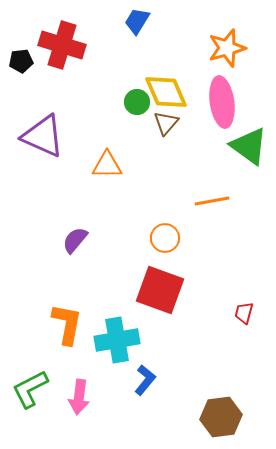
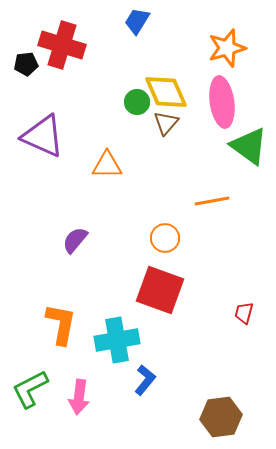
black pentagon: moved 5 px right, 3 px down
orange L-shape: moved 6 px left
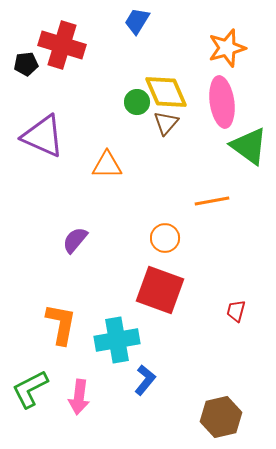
red trapezoid: moved 8 px left, 2 px up
brown hexagon: rotated 6 degrees counterclockwise
